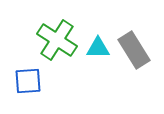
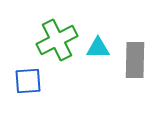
green cross: rotated 30 degrees clockwise
gray rectangle: moved 1 px right, 10 px down; rotated 33 degrees clockwise
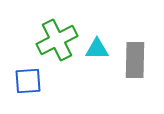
cyan triangle: moved 1 px left, 1 px down
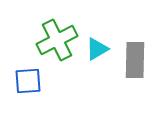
cyan triangle: rotated 30 degrees counterclockwise
